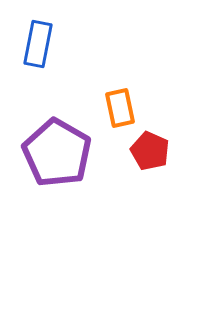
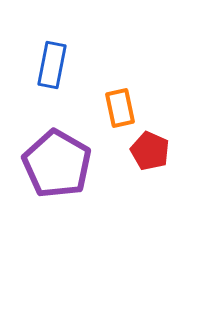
blue rectangle: moved 14 px right, 21 px down
purple pentagon: moved 11 px down
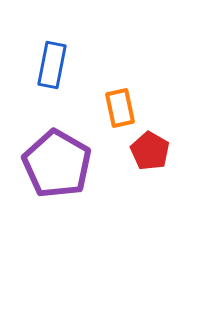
red pentagon: rotated 6 degrees clockwise
